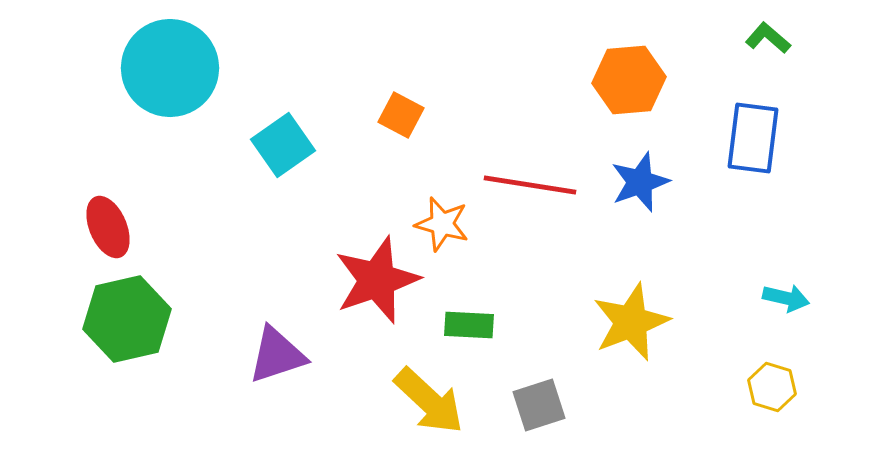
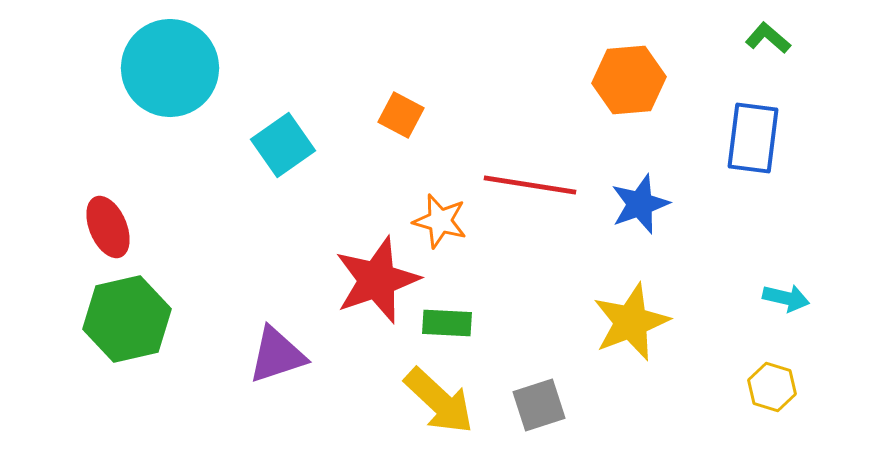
blue star: moved 22 px down
orange star: moved 2 px left, 3 px up
green rectangle: moved 22 px left, 2 px up
yellow arrow: moved 10 px right
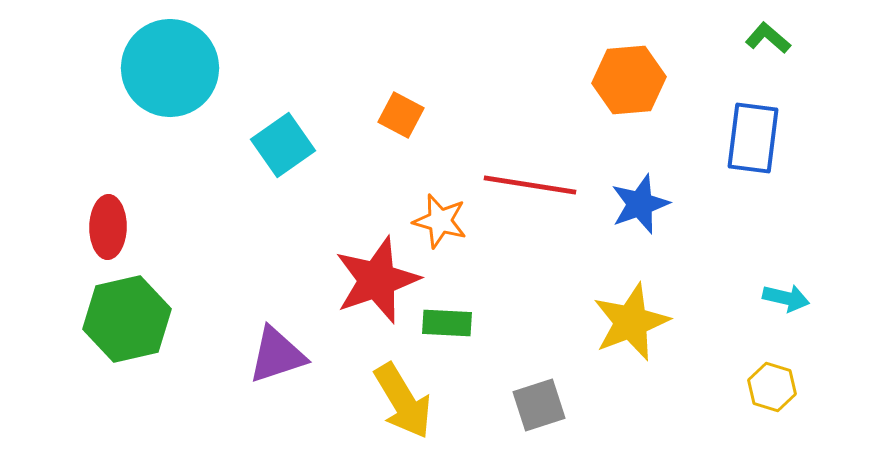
red ellipse: rotated 24 degrees clockwise
yellow arrow: moved 36 px left; rotated 16 degrees clockwise
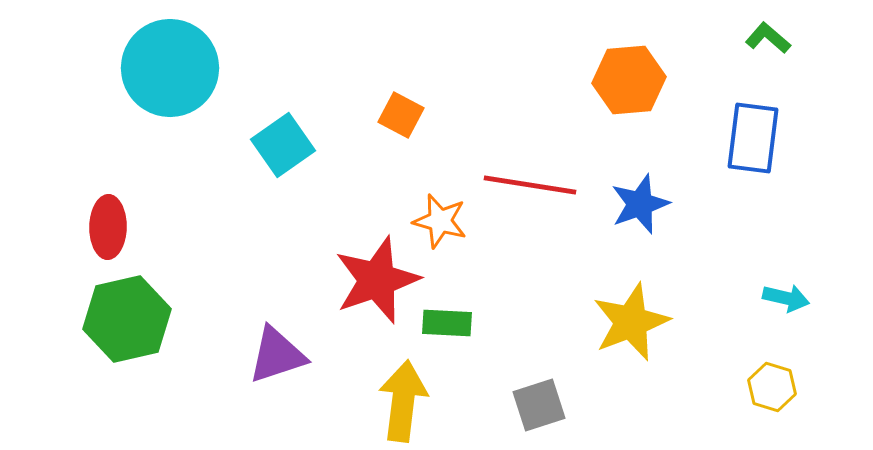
yellow arrow: rotated 142 degrees counterclockwise
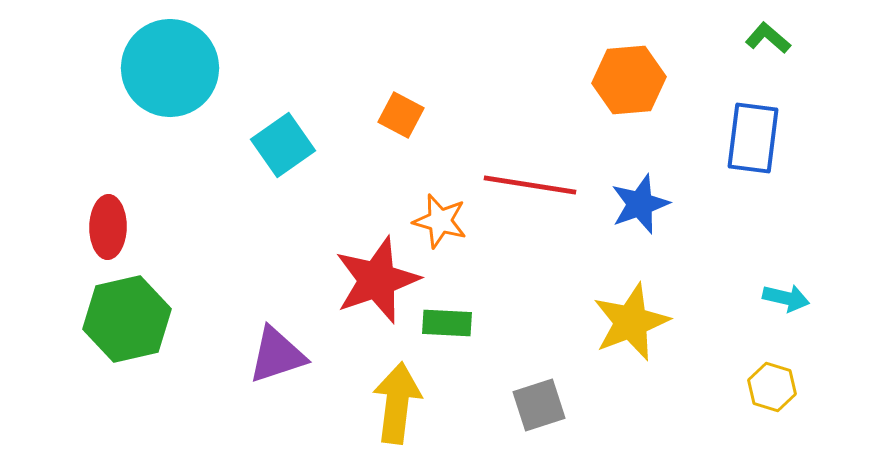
yellow arrow: moved 6 px left, 2 px down
